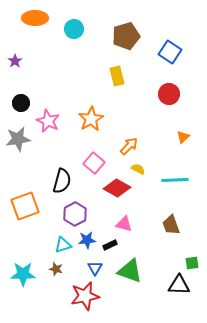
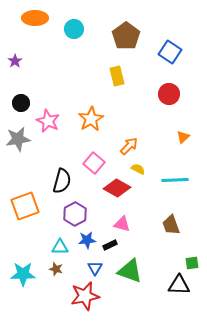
brown pentagon: rotated 20 degrees counterclockwise
pink triangle: moved 2 px left
cyan triangle: moved 3 px left, 2 px down; rotated 18 degrees clockwise
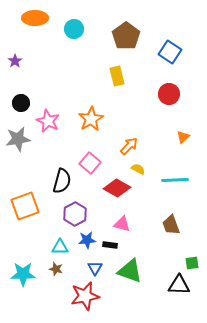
pink square: moved 4 px left
black rectangle: rotated 32 degrees clockwise
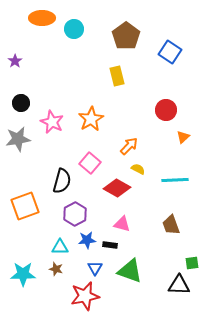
orange ellipse: moved 7 px right
red circle: moved 3 px left, 16 px down
pink star: moved 4 px right, 1 px down
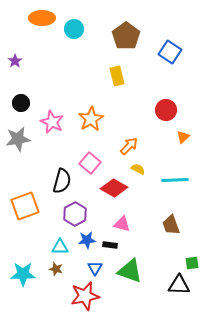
red diamond: moved 3 px left
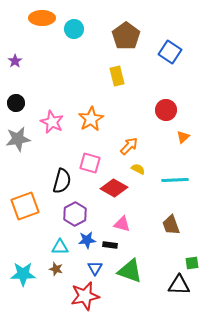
black circle: moved 5 px left
pink square: rotated 25 degrees counterclockwise
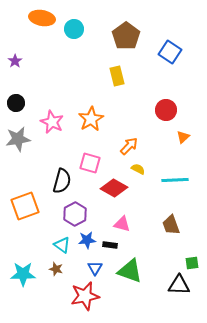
orange ellipse: rotated 10 degrees clockwise
cyan triangle: moved 2 px right, 2 px up; rotated 36 degrees clockwise
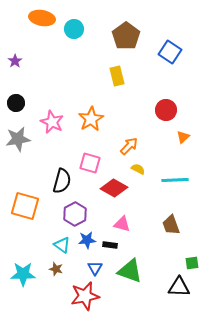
orange square: rotated 36 degrees clockwise
black triangle: moved 2 px down
